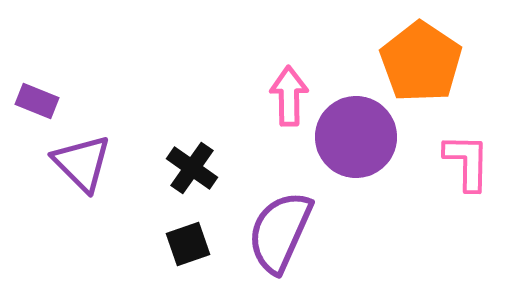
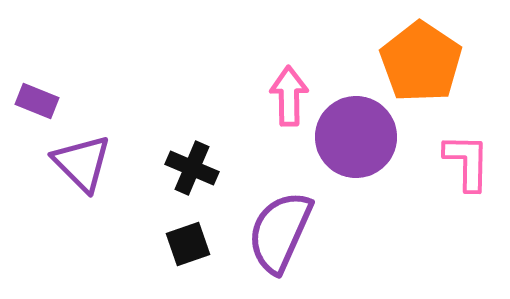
black cross: rotated 12 degrees counterclockwise
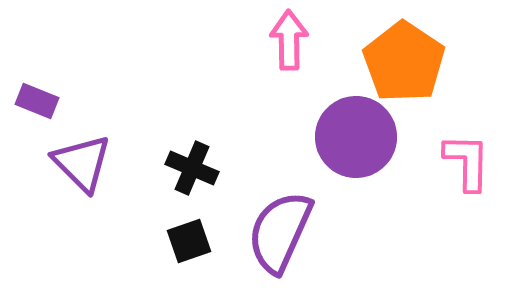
orange pentagon: moved 17 px left
pink arrow: moved 56 px up
black square: moved 1 px right, 3 px up
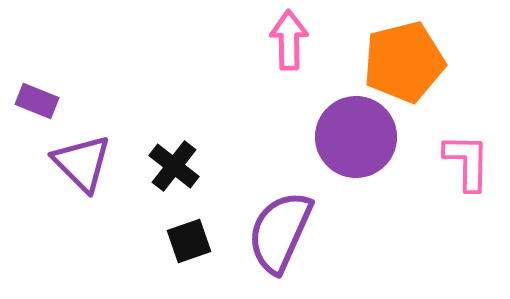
orange pentagon: rotated 24 degrees clockwise
black cross: moved 18 px left, 2 px up; rotated 15 degrees clockwise
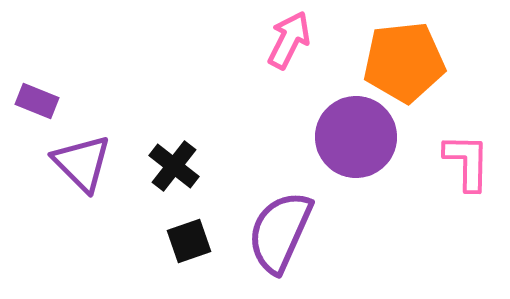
pink arrow: rotated 28 degrees clockwise
orange pentagon: rotated 8 degrees clockwise
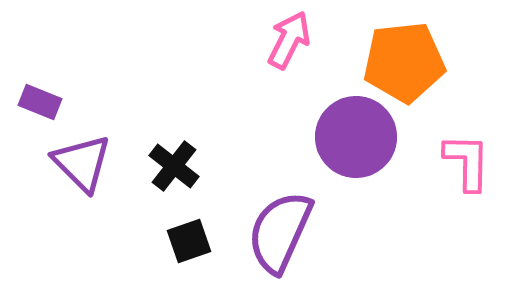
purple rectangle: moved 3 px right, 1 px down
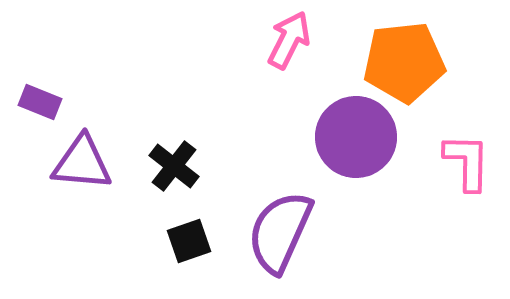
purple triangle: rotated 40 degrees counterclockwise
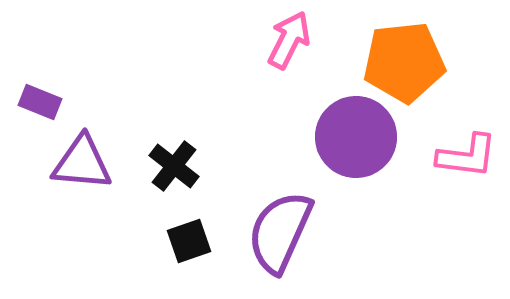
pink L-shape: moved 6 px up; rotated 96 degrees clockwise
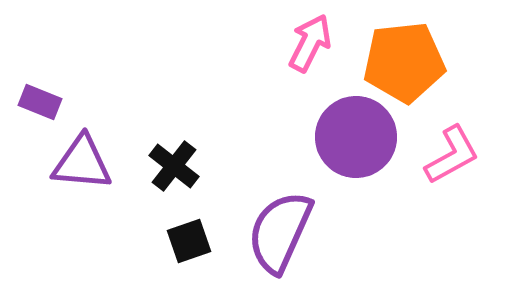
pink arrow: moved 21 px right, 3 px down
pink L-shape: moved 15 px left, 1 px up; rotated 36 degrees counterclockwise
